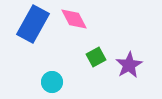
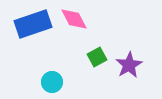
blue rectangle: rotated 42 degrees clockwise
green square: moved 1 px right
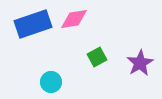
pink diamond: rotated 72 degrees counterclockwise
purple star: moved 11 px right, 2 px up
cyan circle: moved 1 px left
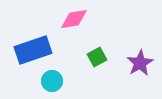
blue rectangle: moved 26 px down
cyan circle: moved 1 px right, 1 px up
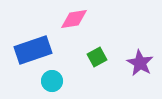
purple star: rotated 12 degrees counterclockwise
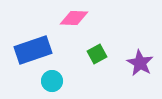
pink diamond: moved 1 px up; rotated 12 degrees clockwise
green square: moved 3 px up
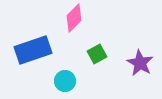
pink diamond: rotated 48 degrees counterclockwise
cyan circle: moved 13 px right
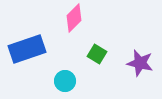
blue rectangle: moved 6 px left, 1 px up
green square: rotated 30 degrees counterclockwise
purple star: rotated 16 degrees counterclockwise
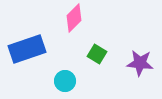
purple star: rotated 8 degrees counterclockwise
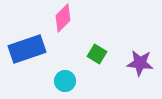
pink diamond: moved 11 px left
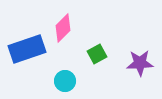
pink diamond: moved 10 px down
green square: rotated 30 degrees clockwise
purple star: rotated 8 degrees counterclockwise
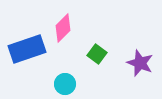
green square: rotated 24 degrees counterclockwise
purple star: rotated 24 degrees clockwise
cyan circle: moved 3 px down
